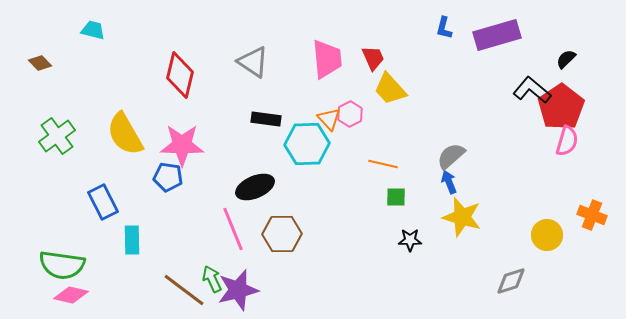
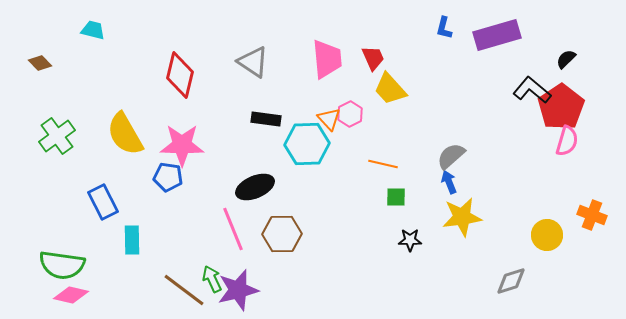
yellow star: rotated 24 degrees counterclockwise
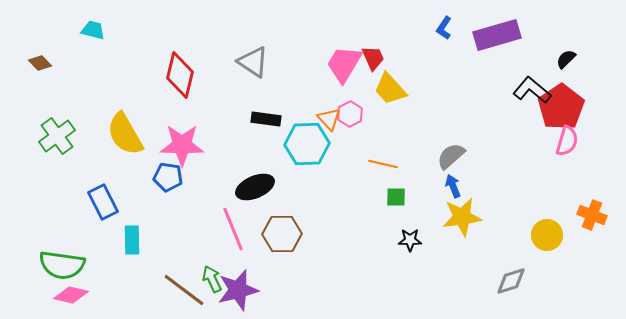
blue L-shape: rotated 20 degrees clockwise
pink trapezoid: moved 17 px right, 5 px down; rotated 144 degrees counterclockwise
blue arrow: moved 4 px right, 4 px down
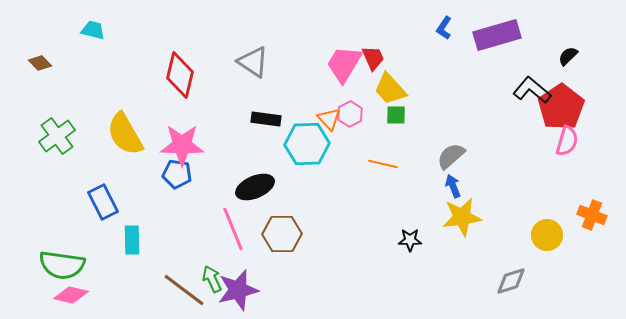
black semicircle: moved 2 px right, 3 px up
blue pentagon: moved 9 px right, 3 px up
green square: moved 82 px up
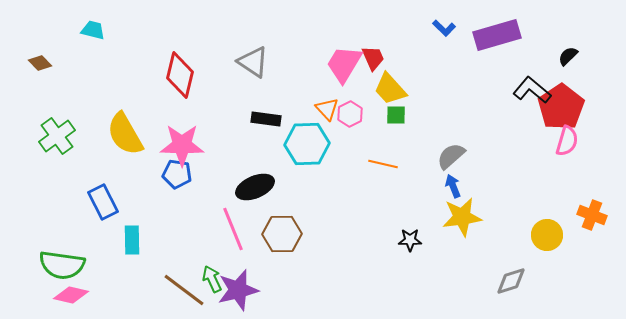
blue L-shape: rotated 80 degrees counterclockwise
orange triangle: moved 2 px left, 10 px up
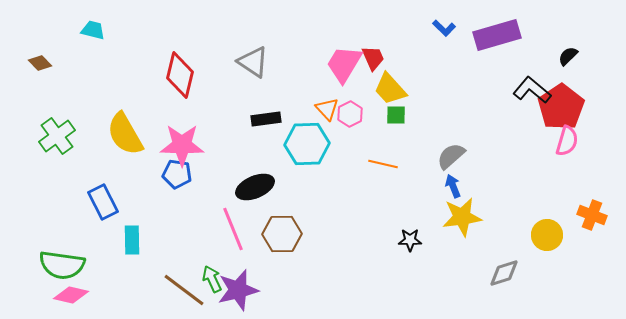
black rectangle: rotated 16 degrees counterclockwise
gray diamond: moved 7 px left, 8 px up
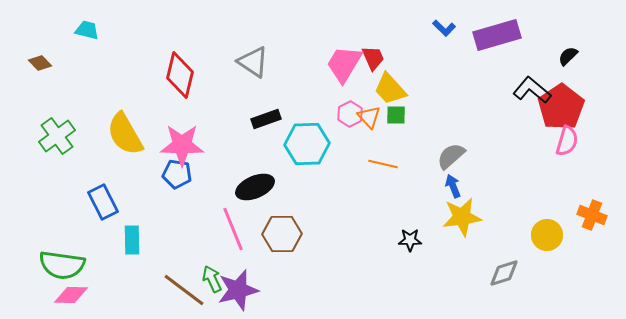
cyan trapezoid: moved 6 px left
orange triangle: moved 42 px right, 8 px down
black rectangle: rotated 12 degrees counterclockwise
pink diamond: rotated 12 degrees counterclockwise
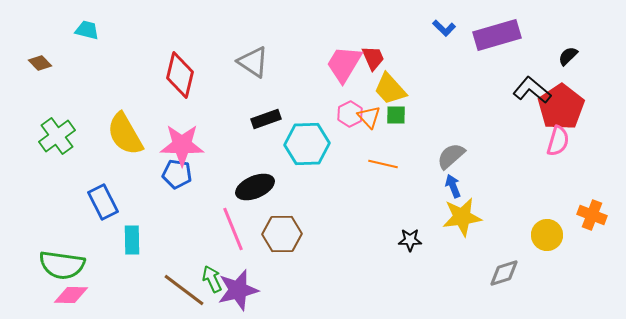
pink semicircle: moved 9 px left
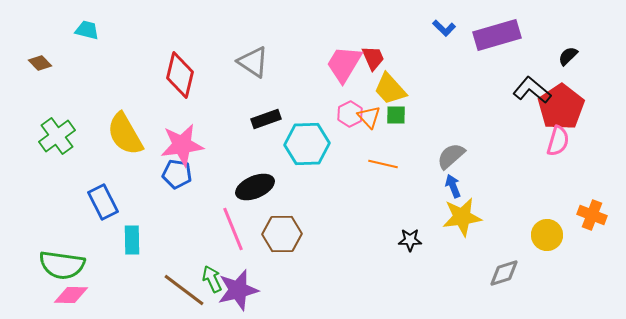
pink star: rotated 9 degrees counterclockwise
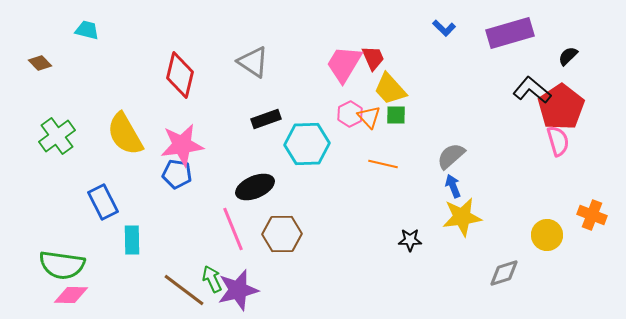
purple rectangle: moved 13 px right, 2 px up
pink semicircle: rotated 32 degrees counterclockwise
